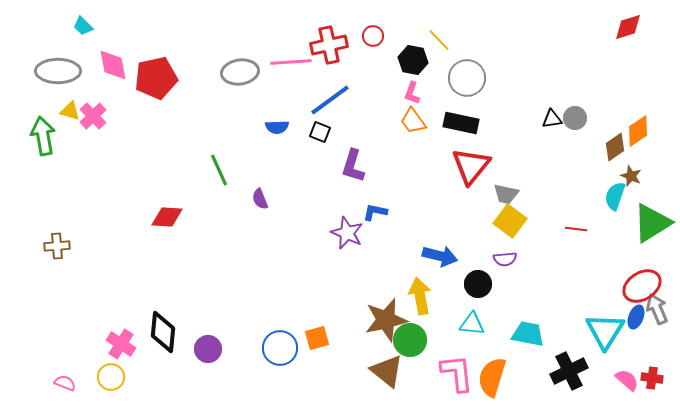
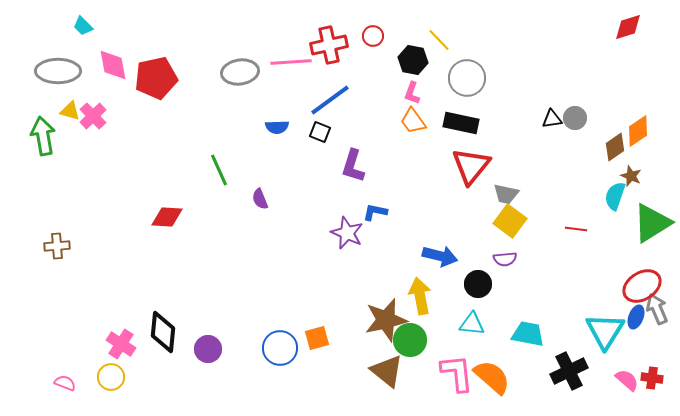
orange semicircle at (492, 377): rotated 114 degrees clockwise
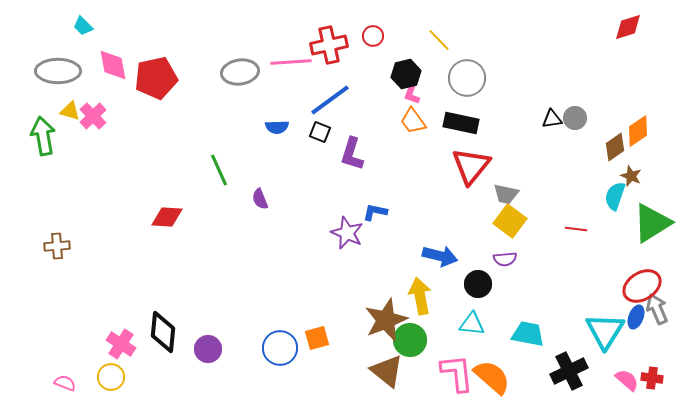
black hexagon at (413, 60): moved 7 px left, 14 px down; rotated 24 degrees counterclockwise
purple L-shape at (353, 166): moved 1 px left, 12 px up
brown star at (386, 320): rotated 9 degrees counterclockwise
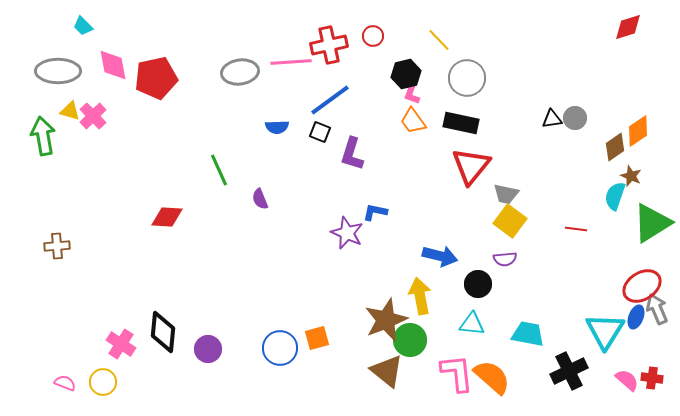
yellow circle at (111, 377): moved 8 px left, 5 px down
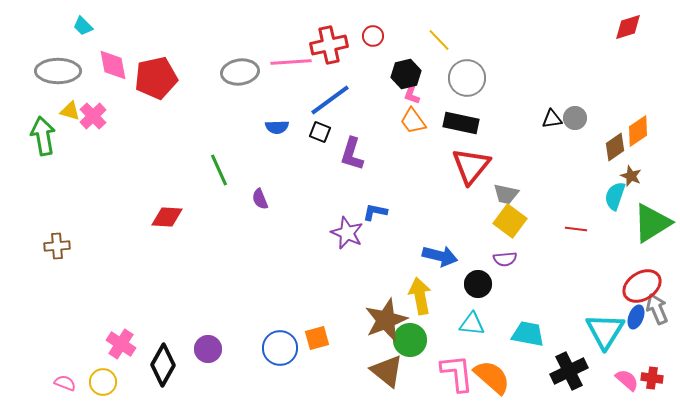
black diamond at (163, 332): moved 33 px down; rotated 24 degrees clockwise
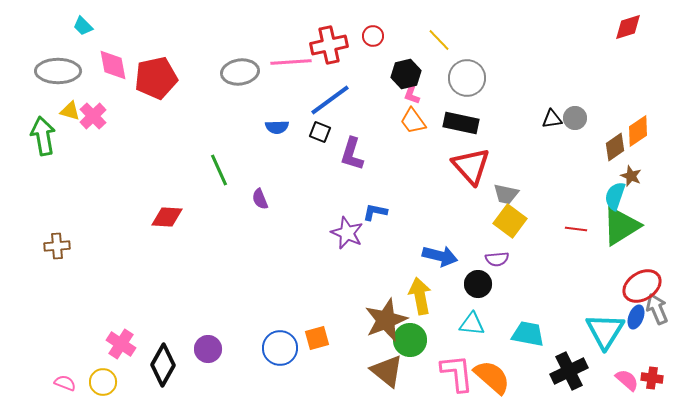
red triangle at (471, 166): rotated 21 degrees counterclockwise
green triangle at (652, 223): moved 31 px left, 3 px down
purple semicircle at (505, 259): moved 8 px left
